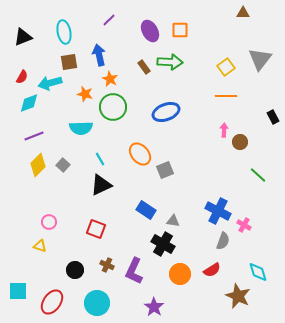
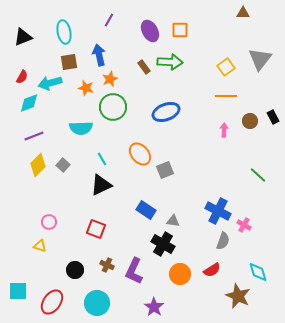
purple line at (109, 20): rotated 16 degrees counterclockwise
orange star at (110, 79): rotated 21 degrees clockwise
orange star at (85, 94): moved 1 px right, 6 px up
brown circle at (240, 142): moved 10 px right, 21 px up
cyan line at (100, 159): moved 2 px right
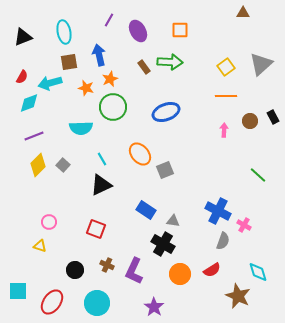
purple ellipse at (150, 31): moved 12 px left
gray triangle at (260, 59): moved 1 px right, 5 px down; rotated 10 degrees clockwise
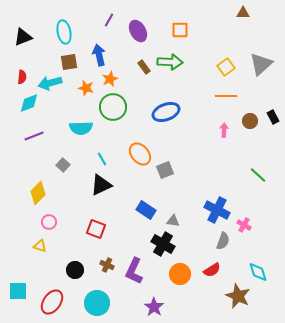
red semicircle at (22, 77): rotated 24 degrees counterclockwise
yellow diamond at (38, 165): moved 28 px down
blue cross at (218, 211): moved 1 px left, 1 px up
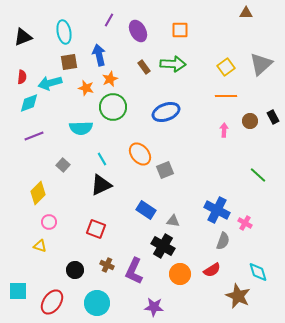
brown triangle at (243, 13): moved 3 px right
green arrow at (170, 62): moved 3 px right, 2 px down
pink cross at (244, 225): moved 1 px right, 2 px up
black cross at (163, 244): moved 2 px down
purple star at (154, 307): rotated 30 degrees counterclockwise
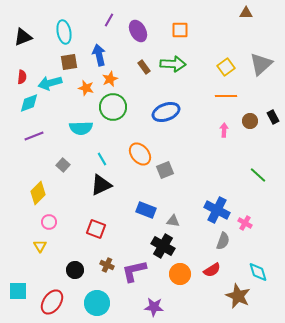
blue rectangle at (146, 210): rotated 12 degrees counterclockwise
yellow triangle at (40, 246): rotated 40 degrees clockwise
purple L-shape at (134, 271): rotated 52 degrees clockwise
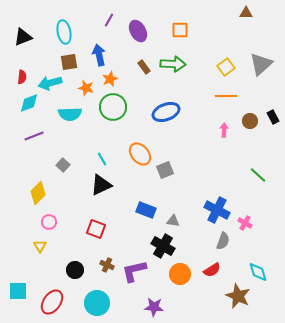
cyan semicircle at (81, 128): moved 11 px left, 14 px up
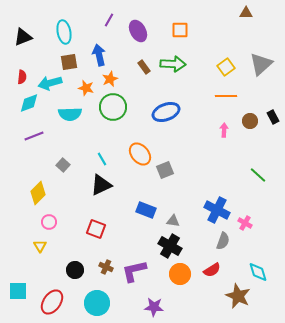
black cross at (163, 246): moved 7 px right
brown cross at (107, 265): moved 1 px left, 2 px down
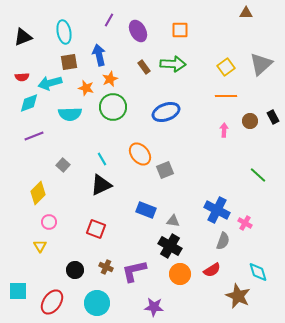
red semicircle at (22, 77): rotated 80 degrees clockwise
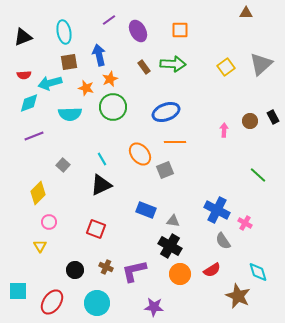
purple line at (109, 20): rotated 24 degrees clockwise
red semicircle at (22, 77): moved 2 px right, 2 px up
orange line at (226, 96): moved 51 px left, 46 px down
gray semicircle at (223, 241): rotated 126 degrees clockwise
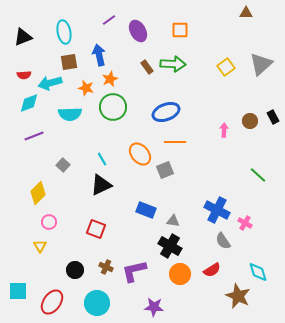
brown rectangle at (144, 67): moved 3 px right
